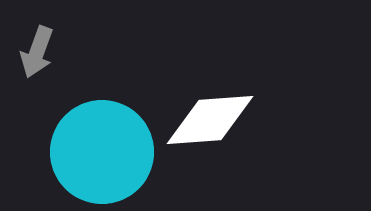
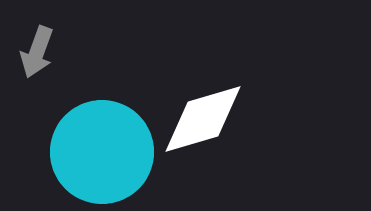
white diamond: moved 7 px left, 1 px up; rotated 12 degrees counterclockwise
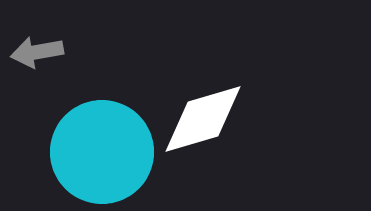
gray arrow: rotated 60 degrees clockwise
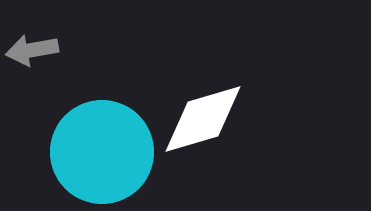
gray arrow: moved 5 px left, 2 px up
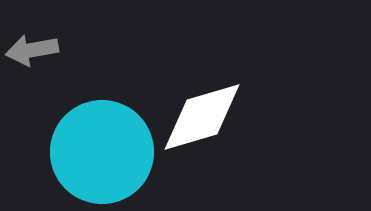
white diamond: moved 1 px left, 2 px up
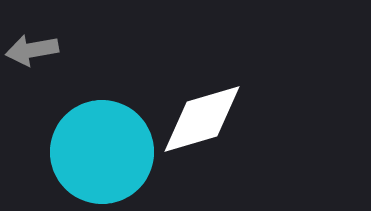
white diamond: moved 2 px down
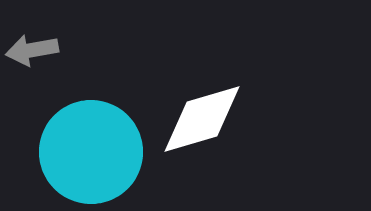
cyan circle: moved 11 px left
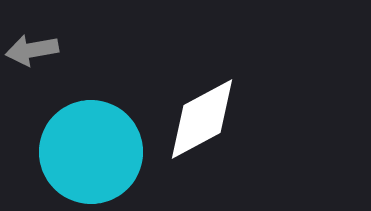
white diamond: rotated 12 degrees counterclockwise
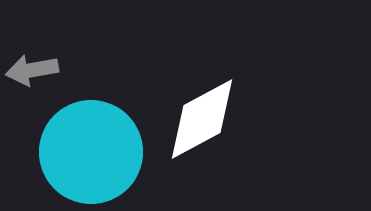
gray arrow: moved 20 px down
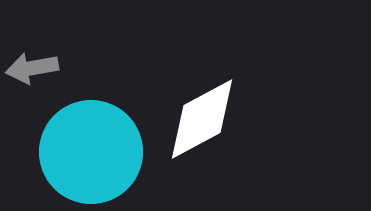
gray arrow: moved 2 px up
